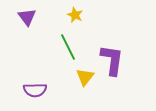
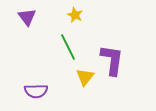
purple semicircle: moved 1 px right, 1 px down
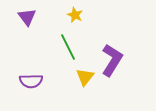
purple L-shape: rotated 24 degrees clockwise
purple semicircle: moved 5 px left, 10 px up
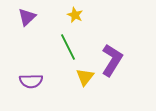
purple triangle: rotated 24 degrees clockwise
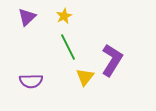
yellow star: moved 11 px left, 1 px down; rotated 21 degrees clockwise
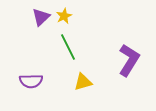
purple triangle: moved 14 px right
purple L-shape: moved 17 px right
yellow triangle: moved 2 px left, 5 px down; rotated 36 degrees clockwise
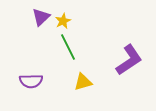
yellow star: moved 1 px left, 5 px down
purple L-shape: rotated 24 degrees clockwise
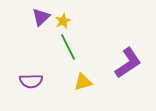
purple L-shape: moved 1 px left, 3 px down
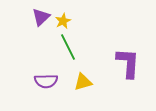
purple L-shape: rotated 52 degrees counterclockwise
purple semicircle: moved 15 px right
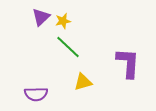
yellow star: rotated 14 degrees clockwise
green line: rotated 20 degrees counterclockwise
purple semicircle: moved 10 px left, 13 px down
